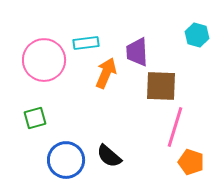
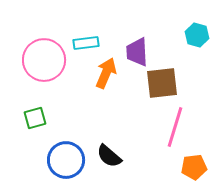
brown square: moved 1 px right, 3 px up; rotated 8 degrees counterclockwise
orange pentagon: moved 3 px right, 5 px down; rotated 25 degrees counterclockwise
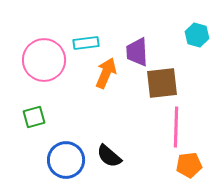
green square: moved 1 px left, 1 px up
pink line: moved 1 px right; rotated 15 degrees counterclockwise
orange pentagon: moved 5 px left, 2 px up
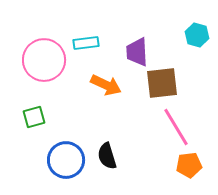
orange arrow: moved 12 px down; rotated 92 degrees clockwise
pink line: rotated 33 degrees counterclockwise
black semicircle: moved 2 px left; rotated 32 degrees clockwise
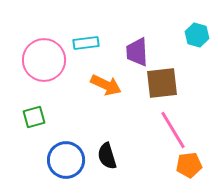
pink line: moved 3 px left, 3 px down
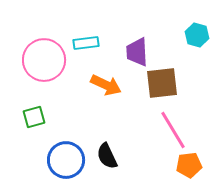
black semicircle: rotated 8 degrees counterclockwise
